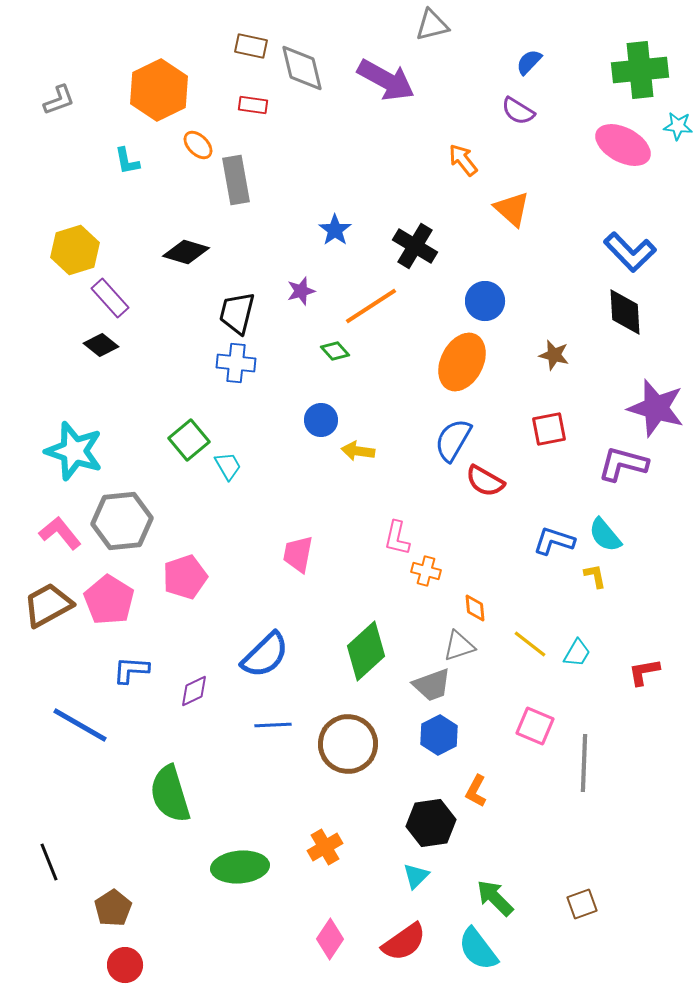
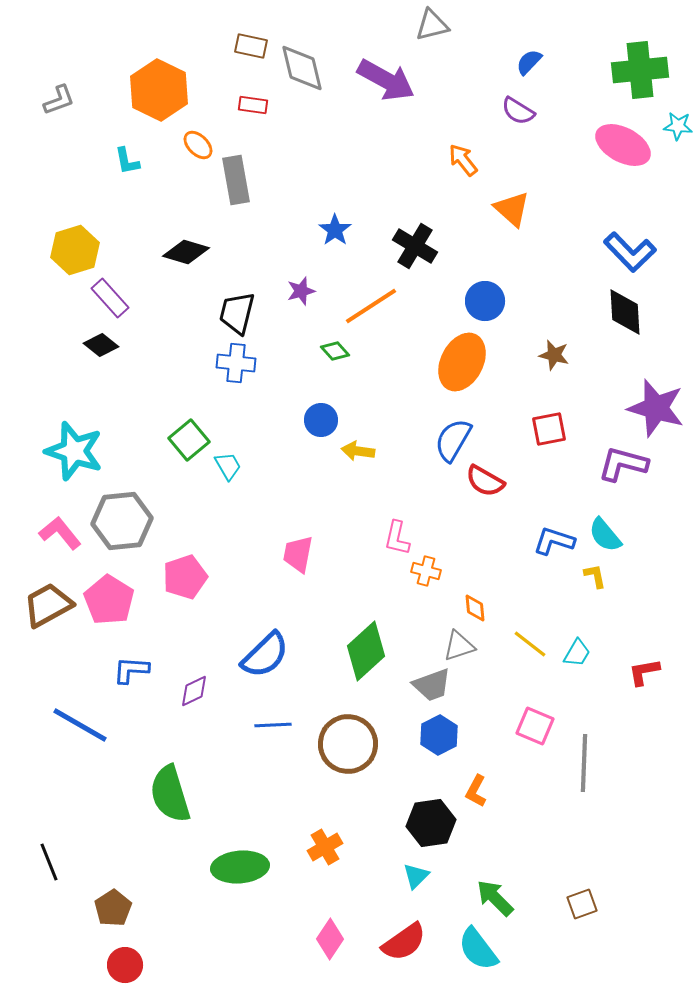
orange hexagon at (159, 90): rotated 8 degrees counterclockwise
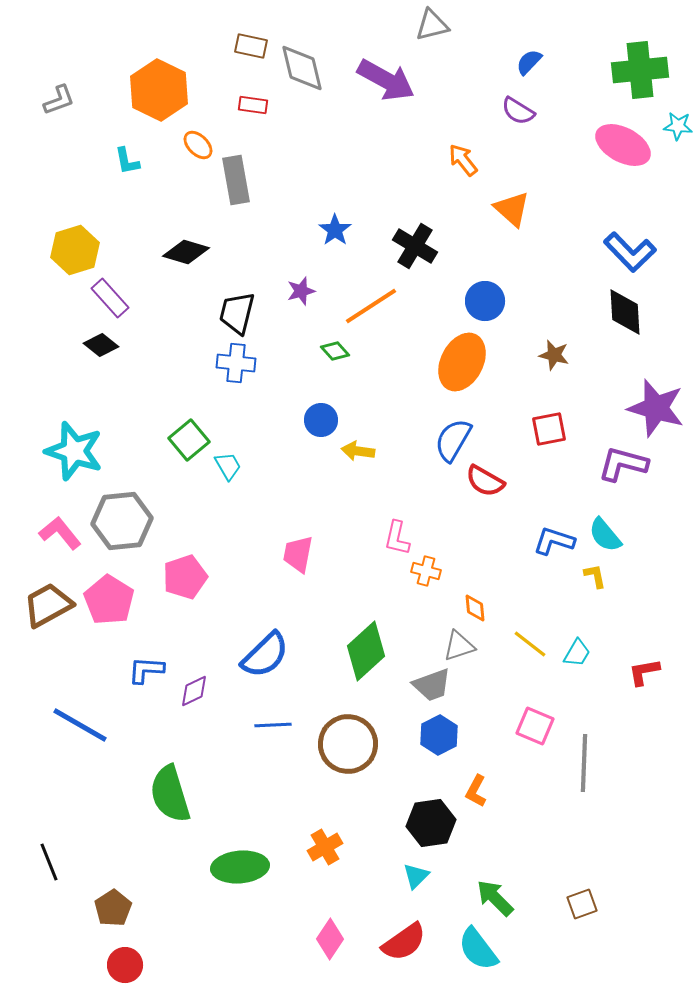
blue L-shape at (131, 670): moved 15 px right
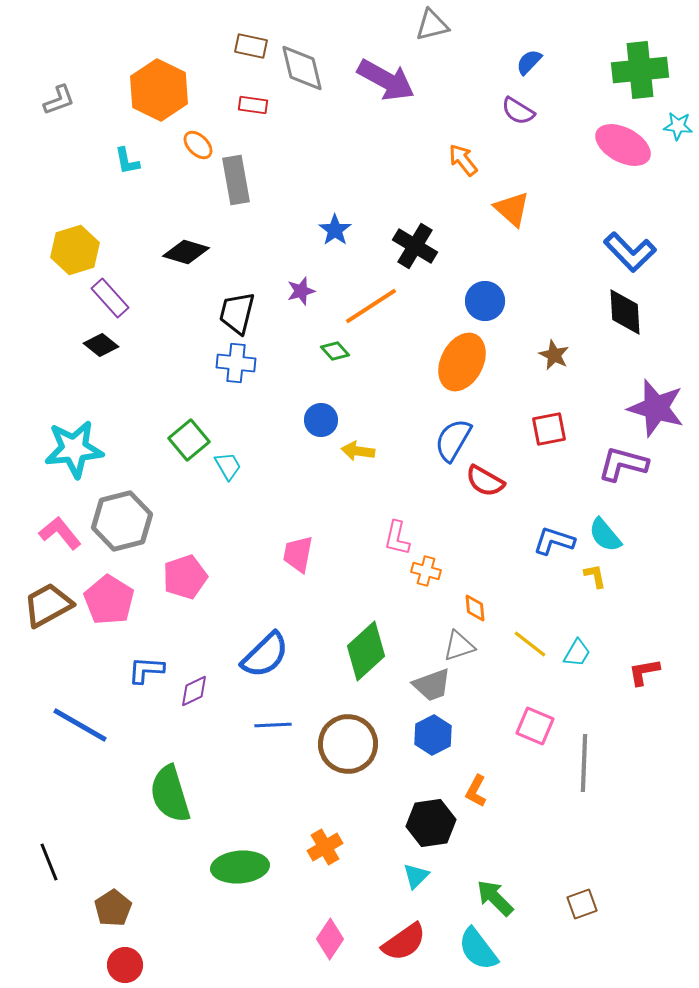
brown star at (554, 355): rotated 12 degrees clockwise
cyan star at (74, 451): moved 2 px up; rotated 24 degrees counterclockwise
gray hexagon at (122, 521): rotated 8 degrees counterclockwise
blue hexagon at (439, 735): moved 6 px left
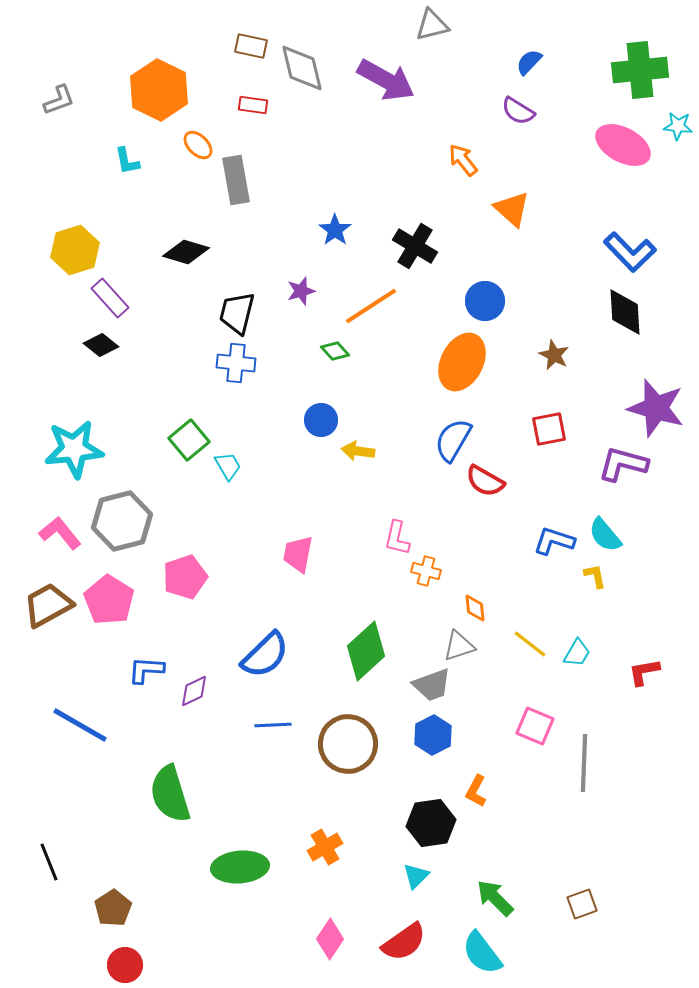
cyan semicircle at (478, 949): moved 4 px right, 4 px down
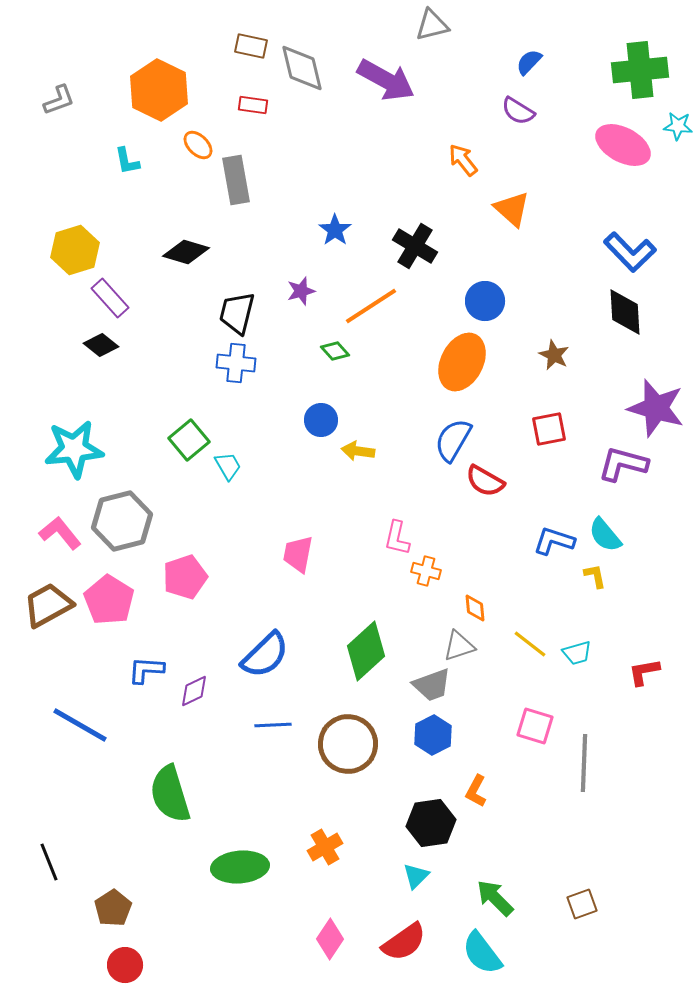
cyan trapezoid at (577, 653): rotated 44 degrees clockwise
pink square at (535, 726): rotated 6 degrees counterclockwise
